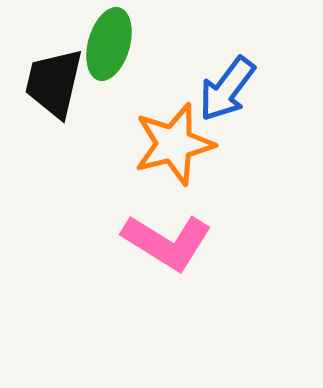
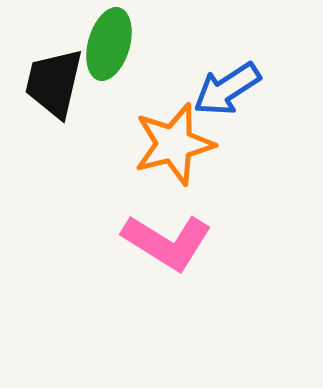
blue arrow: rotated 20 degrees clockwise
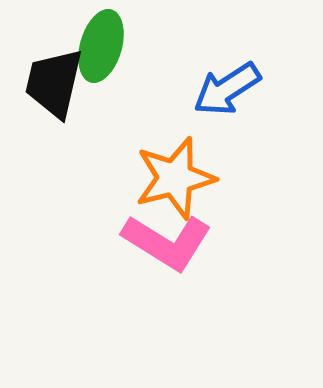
green ellipse: moved 8 px left, 2 px down
orange star: moved 1 px right, 34 px down
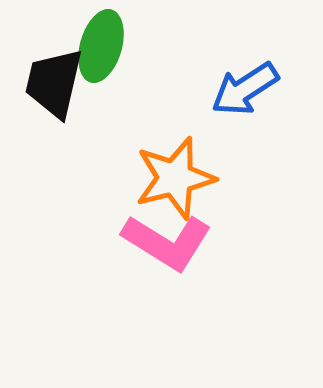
blue arrow: moved 18 px right
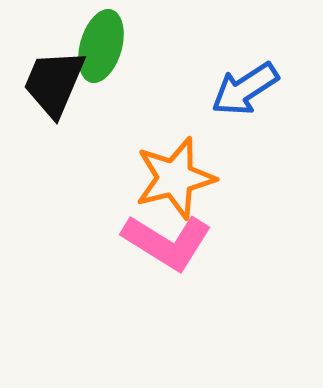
black trapezoid: rotated 10 degrees clockwise
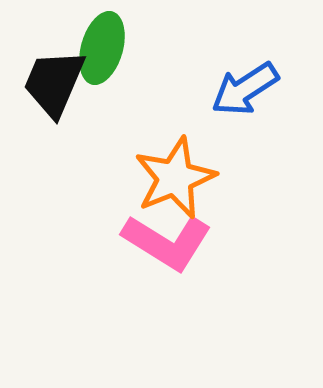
green ellipse: moved 1 px right, 2 px down
orange star: rotated 8 degrees counterclockwise
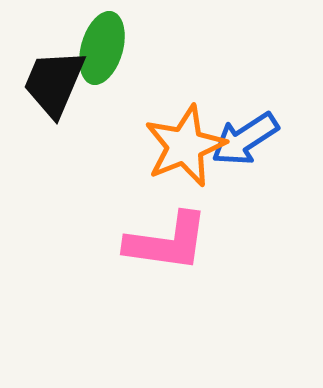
blue arrow: moved 50 px down
orange star: moved 10 px right, 32 px up
pink L-shape: rotated 24 degrees counterclockwise
